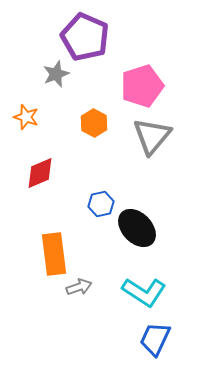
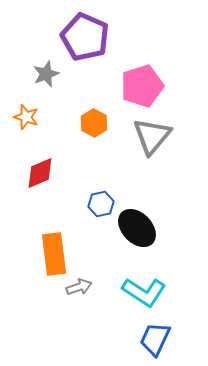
gray star: moved 10 px left
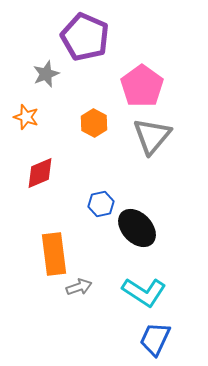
pink pentagon: rotated 18 degrees counterclockwise
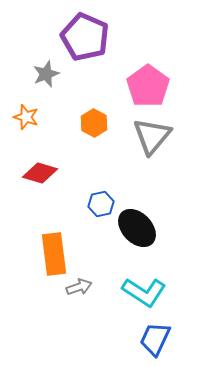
pink pentagon: moved 6 px right
red diamond: rotated 40 degrees clockwise
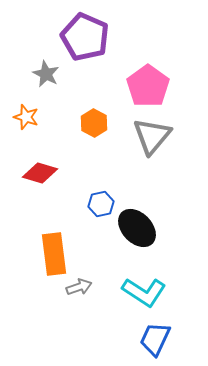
gray star: rotated 24 degrees counterclockwise
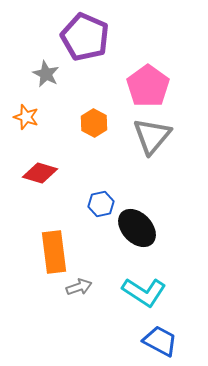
orange rectangle: moved 2 px up
blue trapezoid: moved 5 px right, 2 px down; rotated 93 degrees clockwise
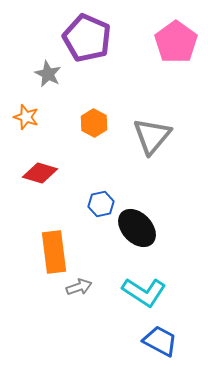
purple pentagon: moved 2 px right, 1 px down
gray star: moved 2 px right
pink pentagon: moved 28 px right, 44 px up
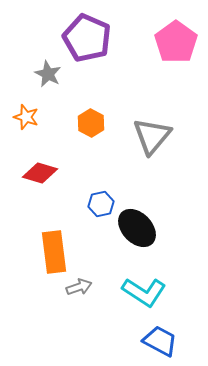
orange hexagon: moved 3 px left
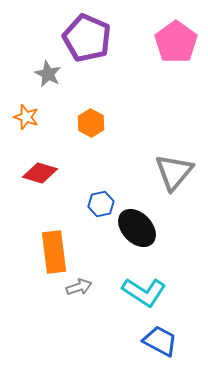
gray triangle: moved 22 px right, 36 px down
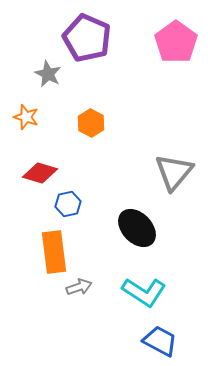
blue hexagon: moved 33 px left
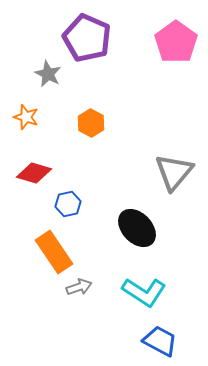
red diamond: moved 6 px left
orange rectangle: rotated 27 degrees counterclockwise
